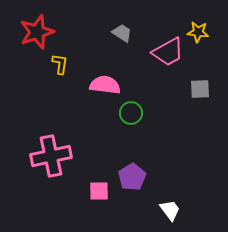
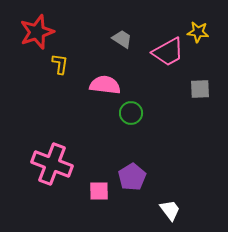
gray trapezoid: moved 6 px down
pink cross: moved 1 px right, 8 px down; rotated 33 degrees clockwise
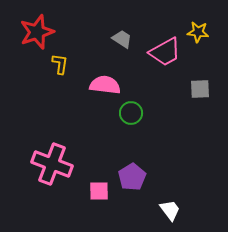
pink trapezoid: moved 3 px left
